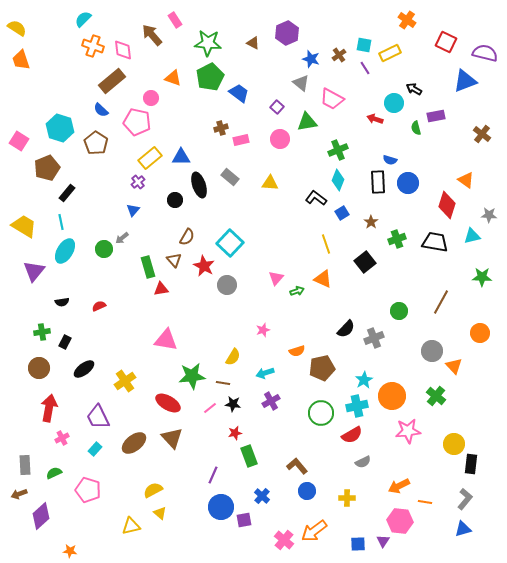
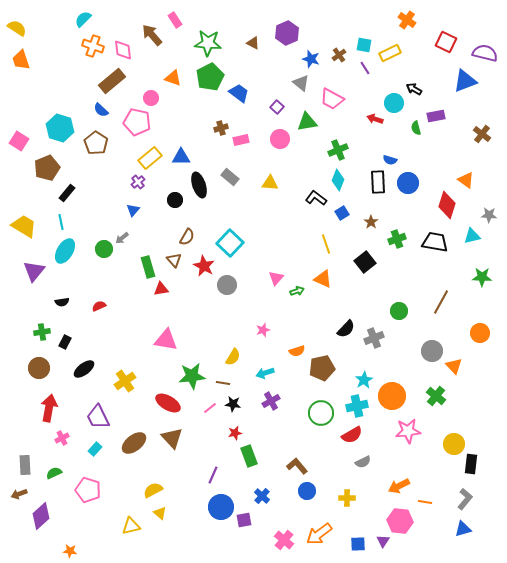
orange arrow at (314, 531): moved 5 px right, 3 px down
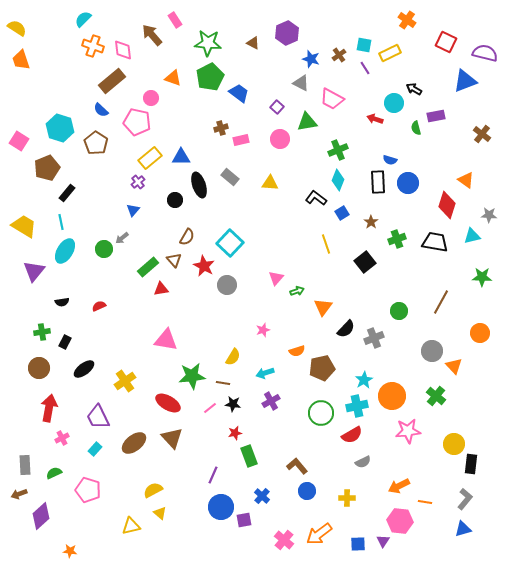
gray triangle at (301, 83): rotated 12 degrees counterclockwise
green rectangle at (148, 267): rotated 65 degrees clockwise
orange triangle at (323, 279): moved 28 px down; rotated 42 degrees clockwise
